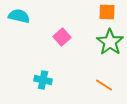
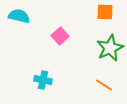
orange square: moved 2 px left
pink square: moved 2 px left, 1 px up
green star: moved 6 px down; rotated 12 degrees clockwise
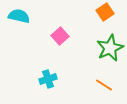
orange square: rotated 36 degrees counterclockwise
cyan cross: moved 5 px right, 1 px up; rotated 30 degrees counterclockwise
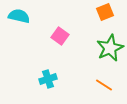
orange square: rotated 12 degrees clockwise
pink square: rotated 12 degrees counterclockwise
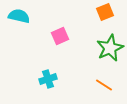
pink square: rotated 30 degrees clockwise
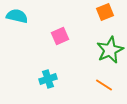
cyan semicircle: moved 2 px left
green star: moved 2 px down
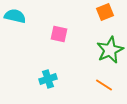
cyan semicircle: moved 2 px left
pink square: moved 1 px left, 2 px up; rotated 36 degrees clockwise
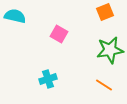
pink square: rotated 18 degrees clockwise
green star: rotated 16 degrees clockwise
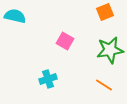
pink square: moved 6 px right, 7 px down
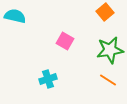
orange square: rotated 18 degrees counterclockwise
orange line: moved 4 px right, 5 px up
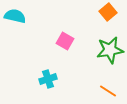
orange square: moved 3 px right
orange line: moved 11 px down
